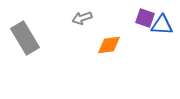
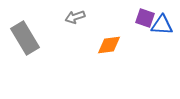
gray arrow: moved 7 px left, 1 px up
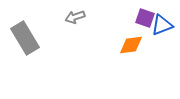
blue triangle: rotated 25 degrees counterclockwise
orange diamond: moved 22 px right
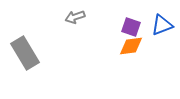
purple square: moved 14 px left, 9 px down
gray rectangle: moved 15 px down
orange diamond: moved 1 px down
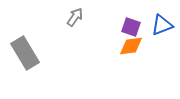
gray arrow: rotated 144 degrees clockwise
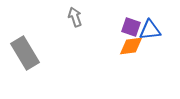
gray arrow: rotated 54 degrees counterclockwise
blue triangle: moved 12 px left, 5 px down; rotated 15 degrees clockwise
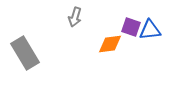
gray arrow: rotated 144 degrees counterclockwise
orange diamond: moved 21 px left, 2 px up
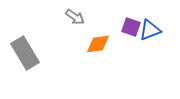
gray arrow: rotated 72 degrees counterclockwise
blue triangle: rotated 15 degrees counterclockwise
orange diamond: moved 12 px left
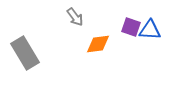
gray arrow: rotated 18 degrees clockwise
blue triangle: rotated 25 degrees clockwise
